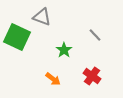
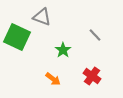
green star: moved 1 px left
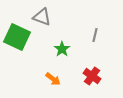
gray line: rotated 56 degrees clockwise
green star: moved 1 px left, 1 px up
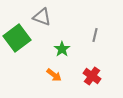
green square: moved 1 px down; rotated 28 degrees clockwise
orange arrow: moved 1 px right, 4 px up
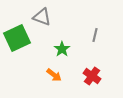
green square: rotated 12 degrees clockwise
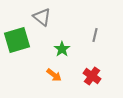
gray triangle: rotated 18 degrees clockwise
green square: moved 2 px down; rotated 8 degrees clockwise
